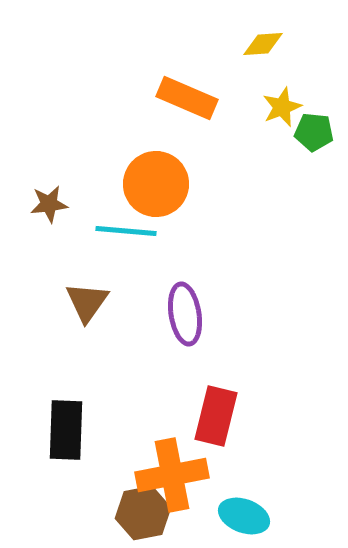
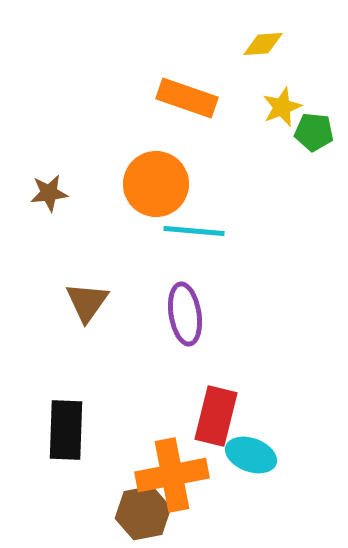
orange rectangle: rotated 4 degrees counterclockwise
brown star: moved 11 px up
cyan line: moved 68 px right
cyan ellipse: moved 7 px right, 61 px up
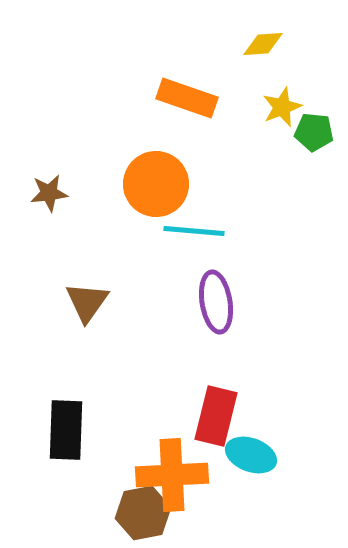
purple ellipse: moved 31 px right, 12 px up
orange cross: rotated 8 degrees clockwise
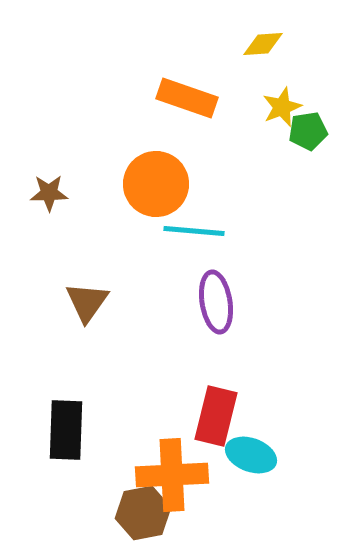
green pentagon: moved 6 px left, 1 px up; rotated 15 degrees counterclockwise
brown star: rotated 6 degrees clockwise
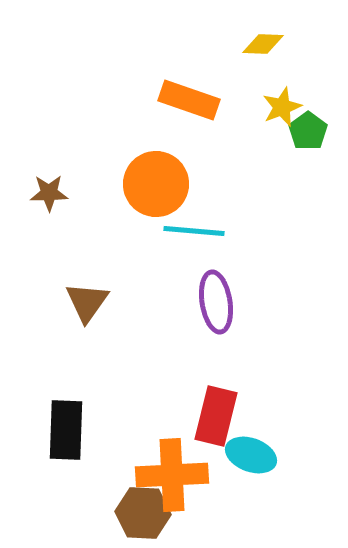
yellow diamond: rotated 6 degrees clockwise
orange rectangle: moved 2 px right, 2 px down
green pentagon: rotated 27 degrees counterclockwise
brown hexagon: rotated 14 degrees clockwise
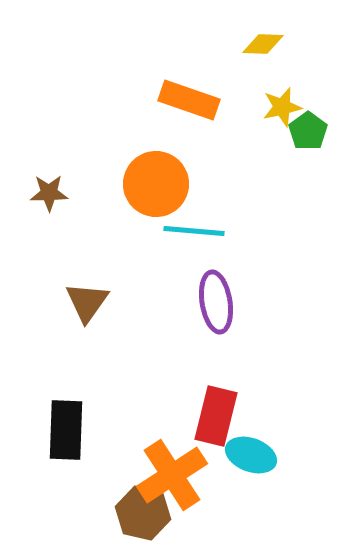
yellow star: rotated 9 degrees clockwise
orange cross: rotated 30 degrees counterclockwise
brown hexagon: rotated 10 degrees clockwise
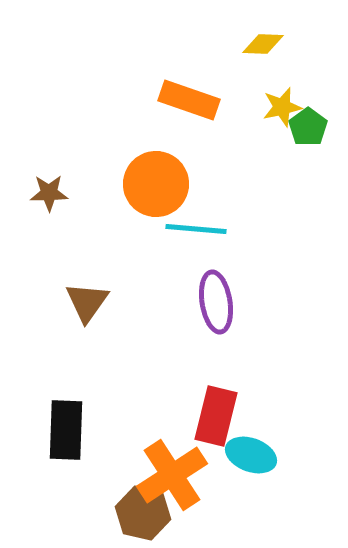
green pentagon: moved 4 px up
cyan line: moved 2 px right, 2 px up
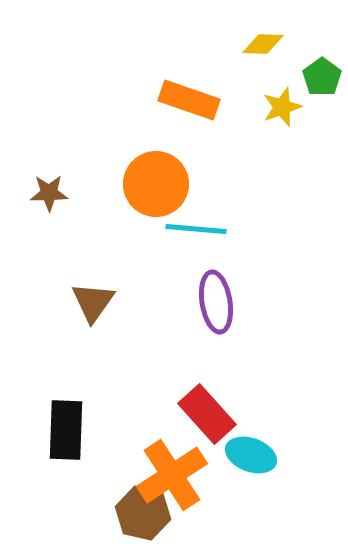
yellow star: rotated 6 degrees counterclockwise
green pentagon: moved 14 px right, 50 px up
brown triangle: moved 6 px right
red rectangle: moved 9 px left, 2 px up; rotated 56 degrees counterclockwise
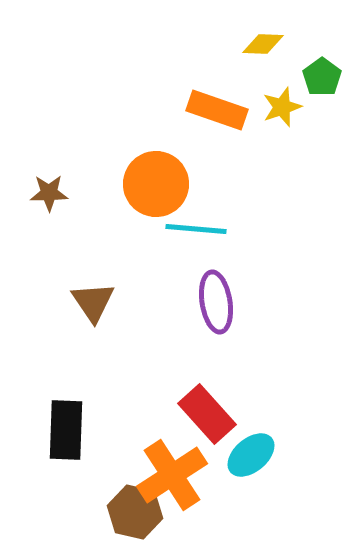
orange rectangle: moved 28 px right, 10 px down
brown triangle: rotated 9 degrees counterclockwise
cyan ellipse: rotated 60 degrees counterclockwise
brown hexagon: moved 8 px left, 1 px up
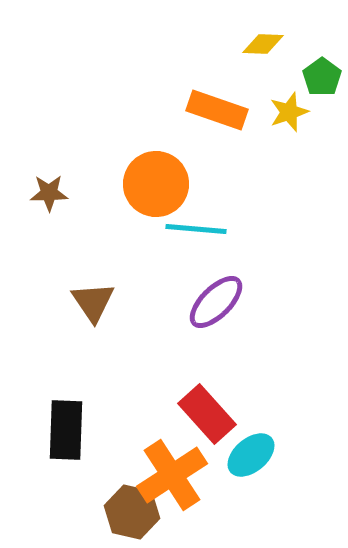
yellow star: moved 7 px right, 5 px down
purple ellipse: rotated 54 degrees clockwise
brown hexagon: moved 3 px left
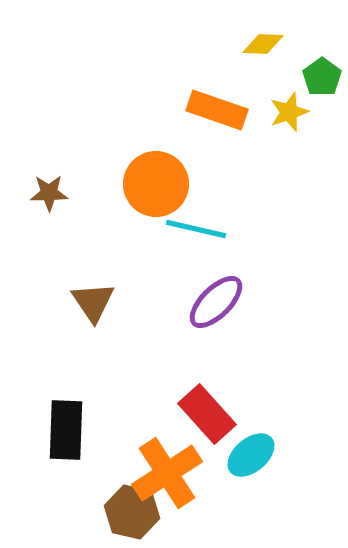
cyan line: rotated 8 degrees clockwise
orange cross: moved 5 px left, 2 px up
